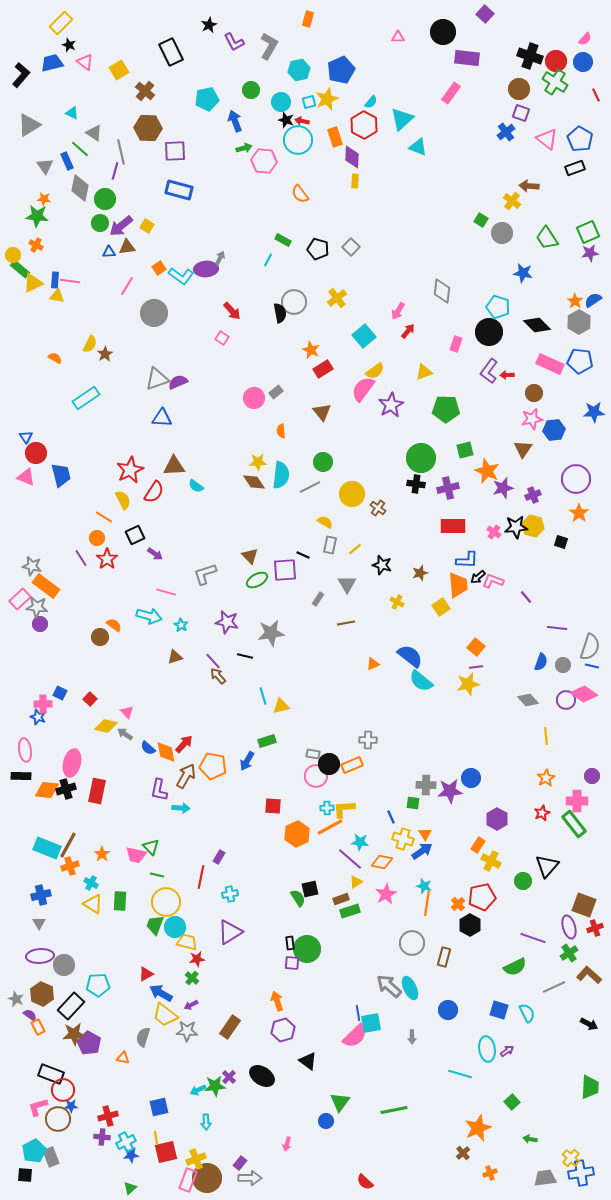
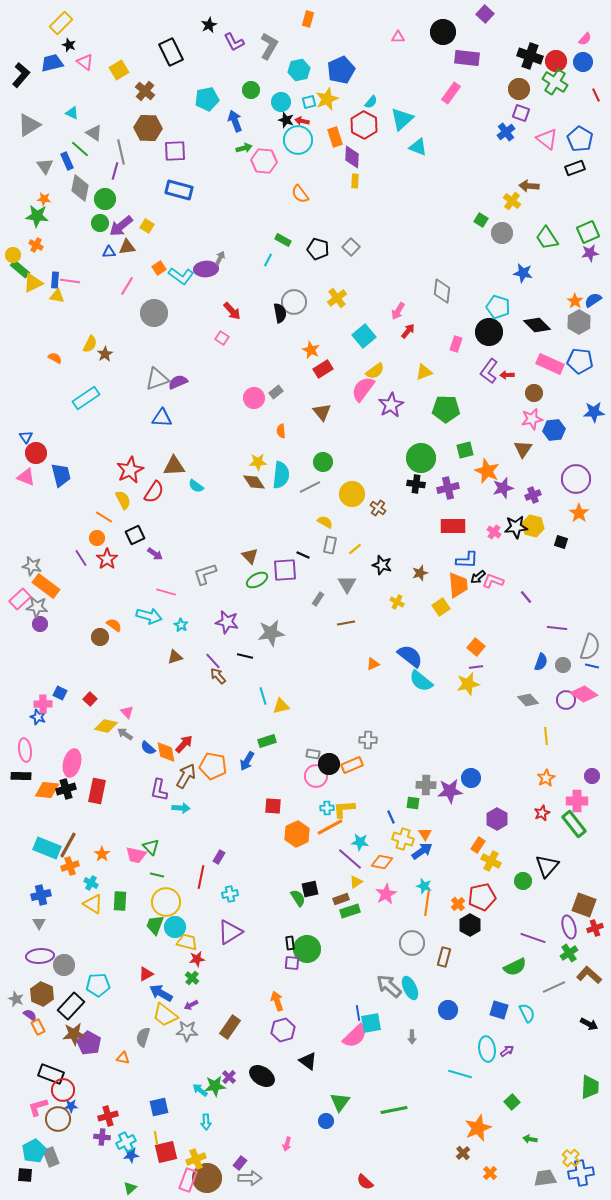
cyan arrow at (198, 1090): moved 2 px right; rotated 63 degrees clockwise
orange cross at (490, 1173): rotated 24 degrees counterclockwise
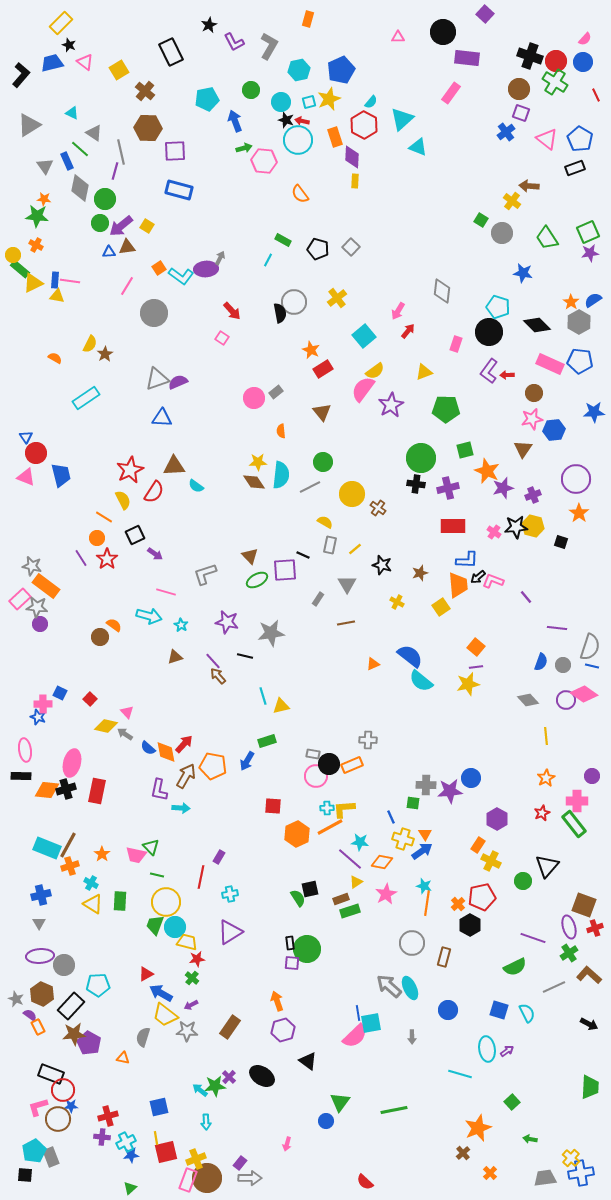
yellow star at (327, 99): moved 2 px right
orange star at (575, 301): moved 4 px left, 1 px down
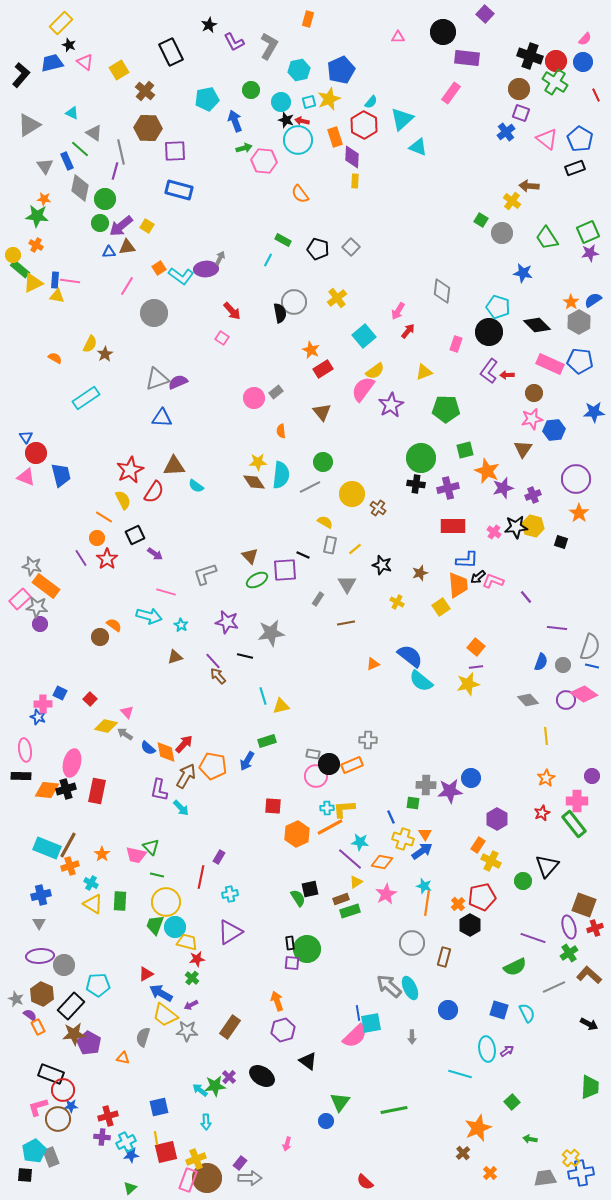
cyan arrow at (181, 808): rotated 42 degrees clockwise
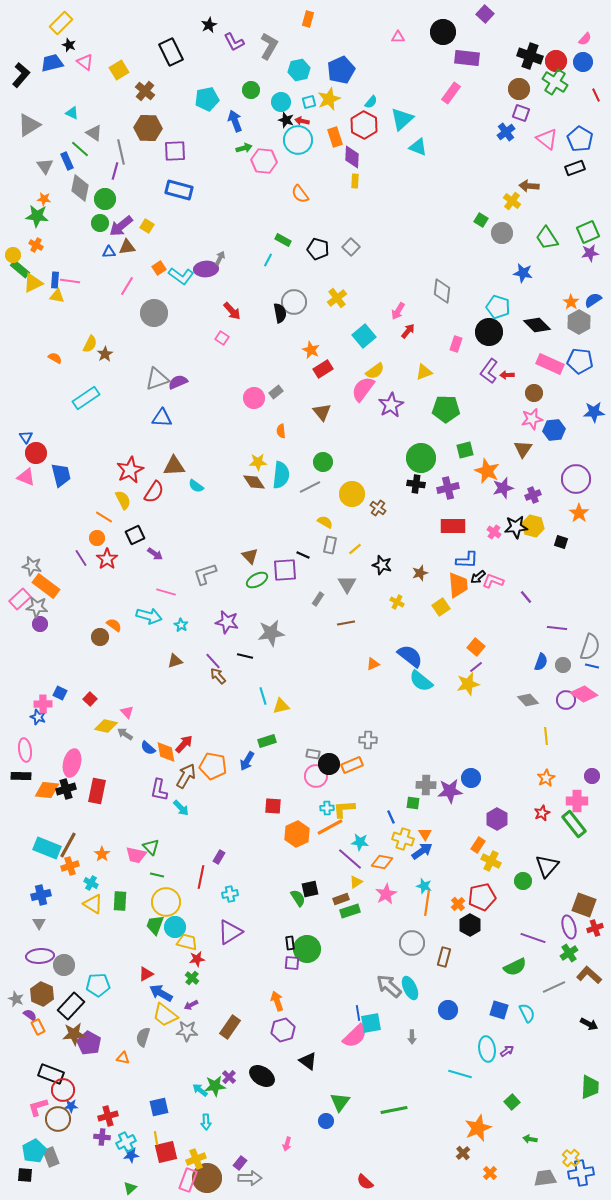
brown triangle at (175, 657): moved 4 px down
purple line at (476, 667): rotated 32 degrees counterclockwise
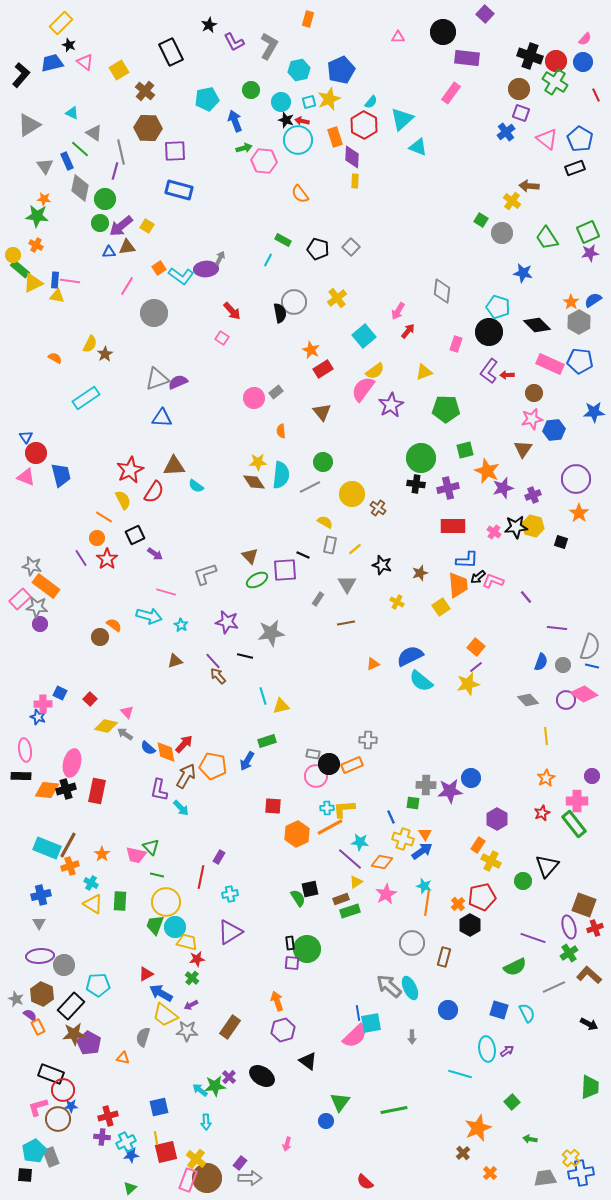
blue semicircle at (410, 656): rotated 64 degrees counterclockwise
yellow cross at (196, 1159): rotated 30 degrees counterclockwise
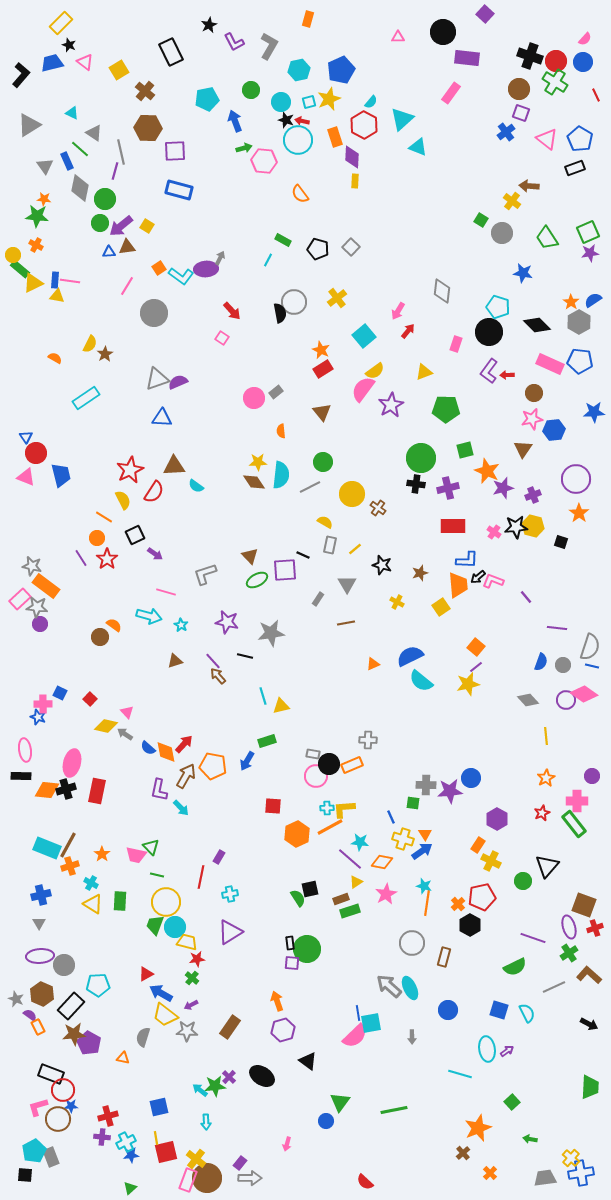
orange star at (311, 350): moved 10 px right
